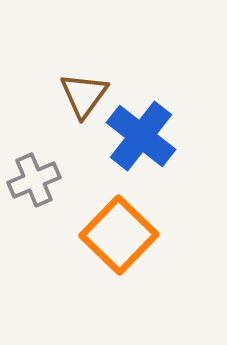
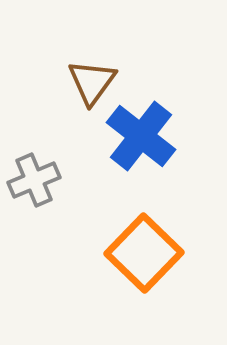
brown triangle: moved 8 px right, 13 px up
orange square: moved 25 px right, 18 px down
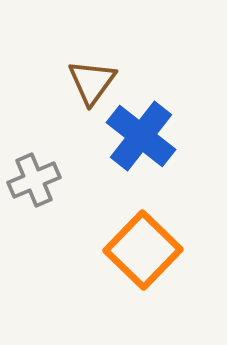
orange square: moved 1 px left, 3 px up
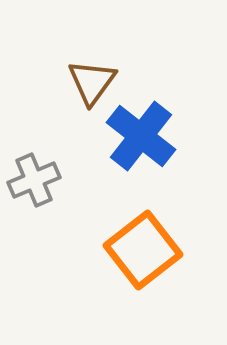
orange square: rotated 8 degrees clockwise
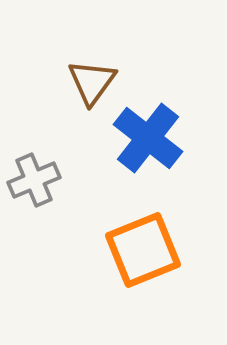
blue cross: moved 7 px right, 2 px down
orange square: rotated 16 degrees clockwise
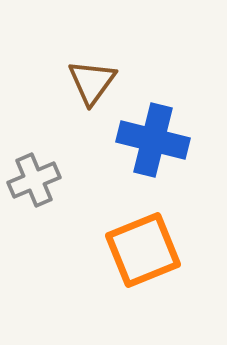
blue cross: moved 5 px right, 2 px down; rotated 24 degrees counterclockwise
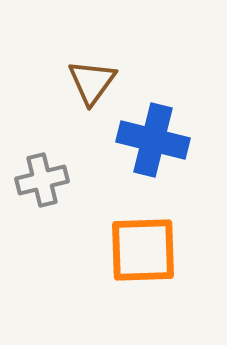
gray cross: moved 8 px right; rotated 9 degrees clockwise
orange square: rotated 20 degrees clockwise
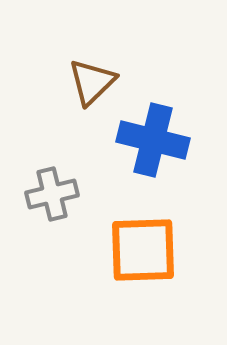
brown triangle: rotated 10 degrees clockwise
gray cross: moved 10 px right, 14 px down
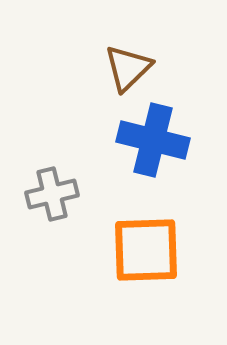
brown triangle: moved 36 px right, 14 px up
orange square: moved 3 px right
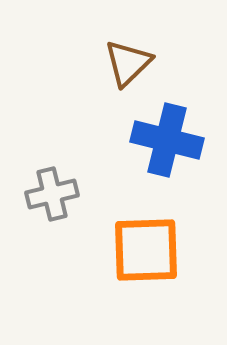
brown triangle: moved 5 px up
blue cross: moved 14 px right
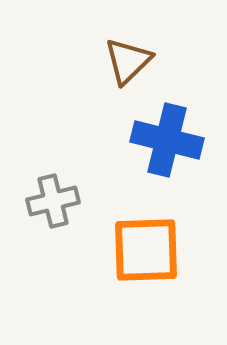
brown triangle: moved 2 px up
gray cross: moved 1 px right, 7 px down
